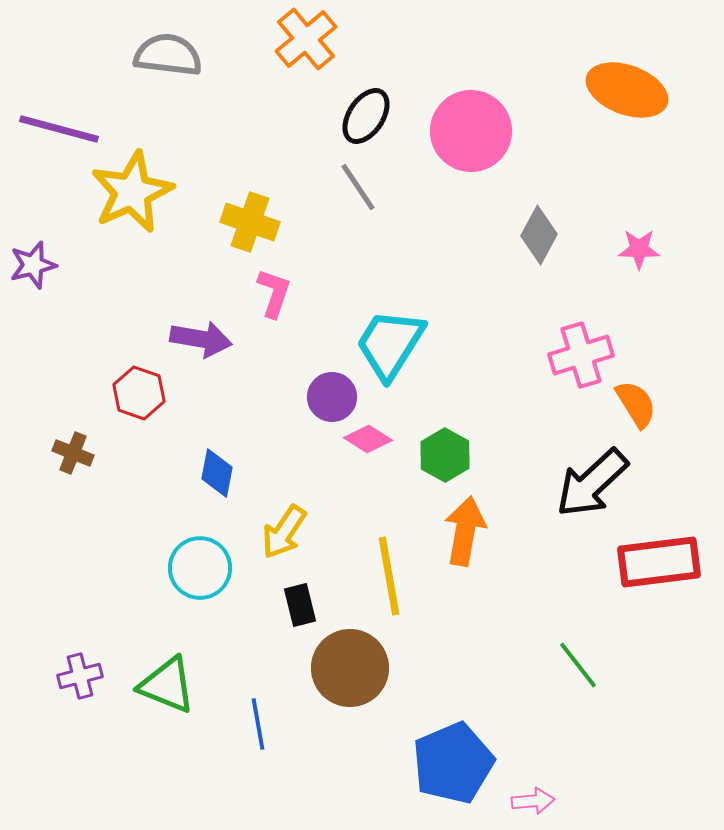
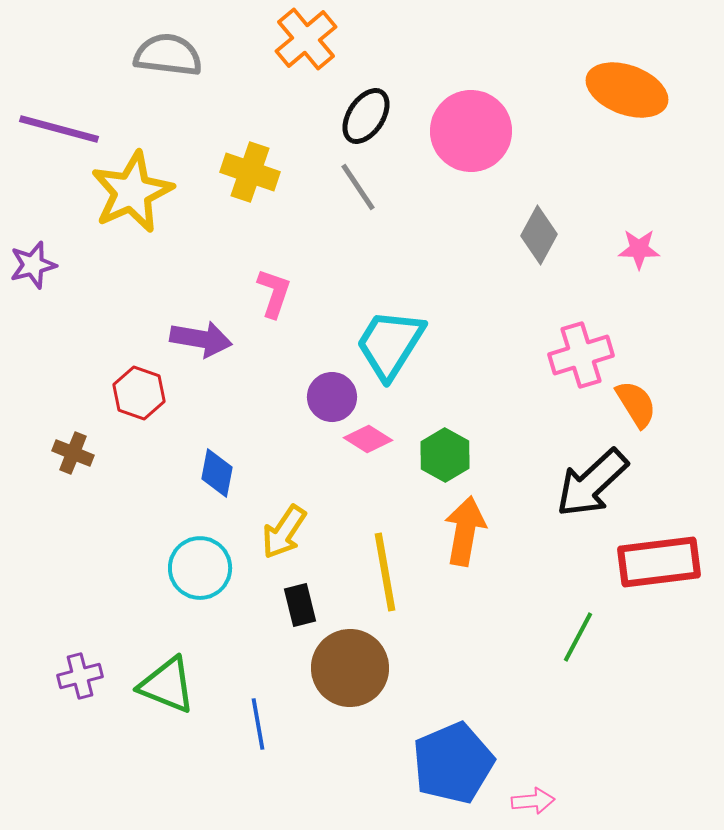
yellow cross: moved 50 px up
yellow line: moved 4 px left, 4 px up
green line: moved 28 px up; rotated 66 degrees clockwise
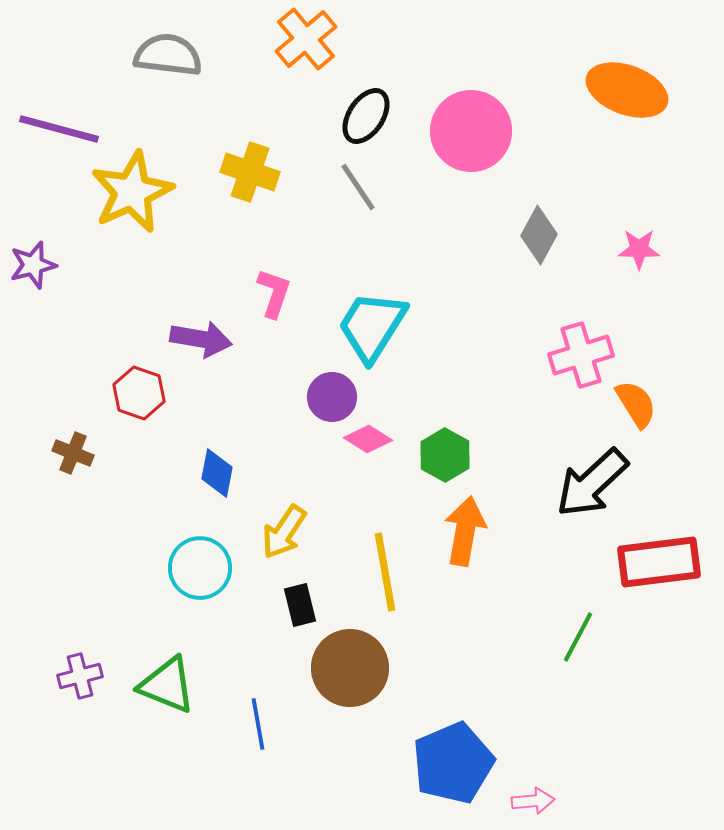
cyan trapezoid: moved 18 px left, 18 px up
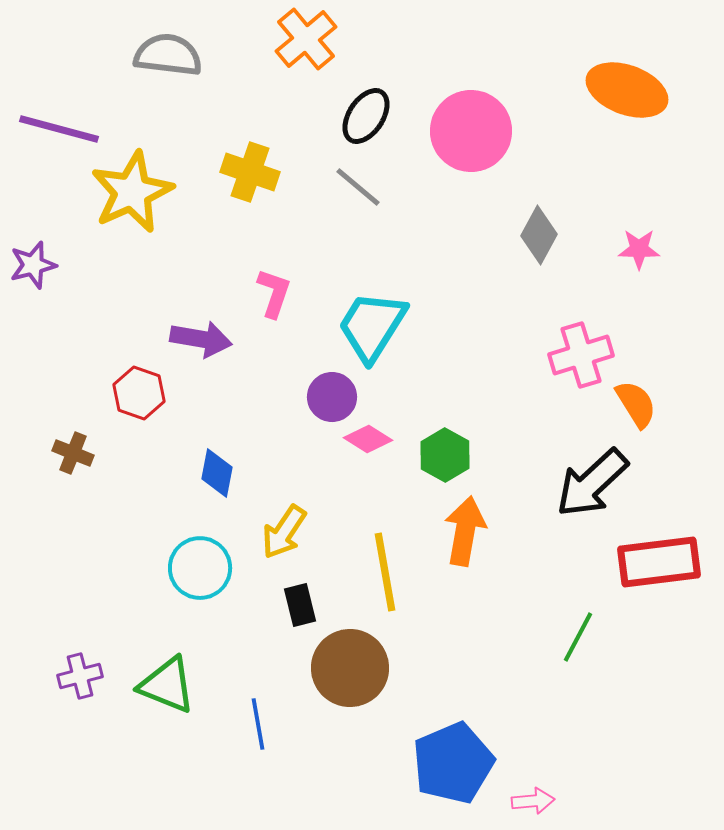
gray line: rotated 16 degrees counterclockwise
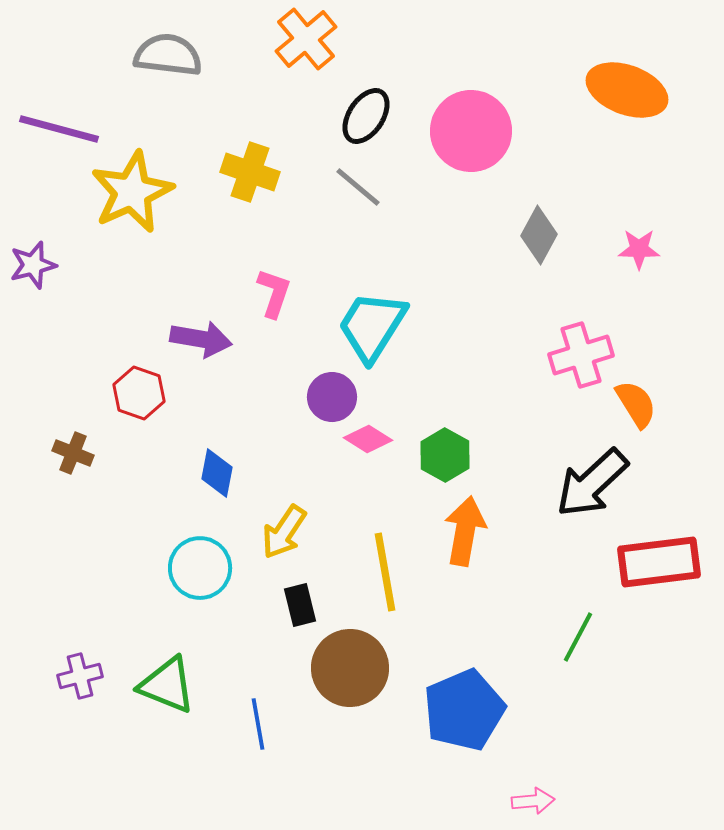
blue pentagon: moved 11 px right, 53 px up
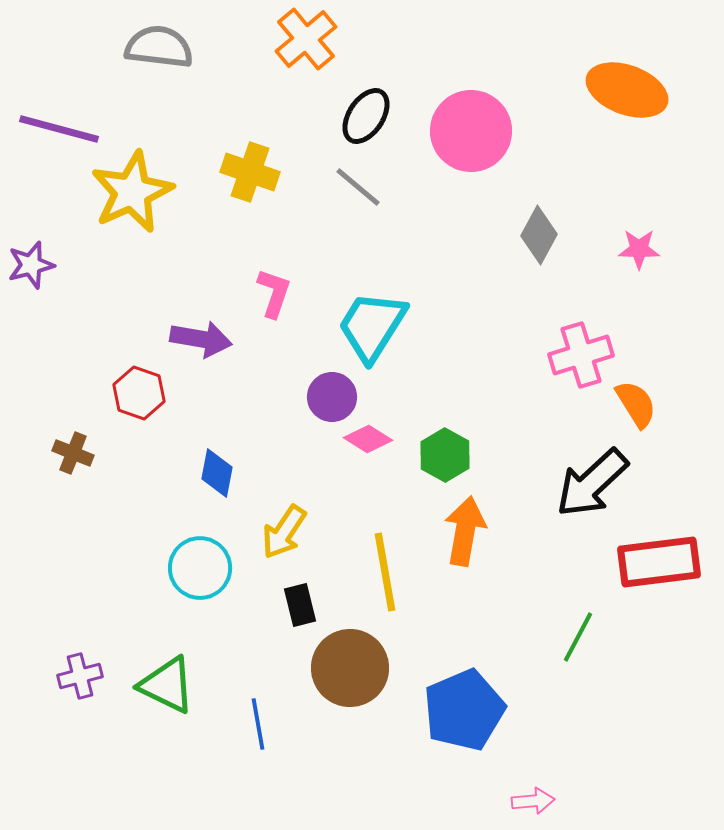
gray semicircle: moved 9 px left, 8 px up
purple star: moved 2 px left
green triangle: rotated 4 degrees clockwise
